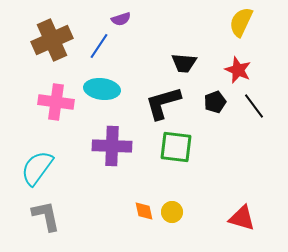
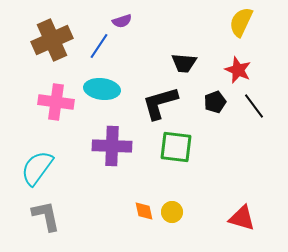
purple semicircle: moved 1 px right, 2 px down
black L-shape: moved 3 px left
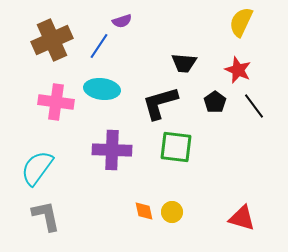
black pentagon: rotated 15 degrees counterclockwise
purple cross: moved 4 px down
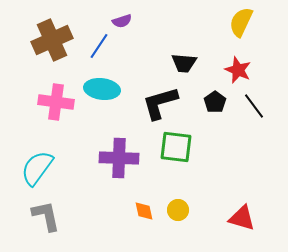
purple cross: moved 7 px right, 8 px down
yellow circle: moved 6 px right, 2 px up
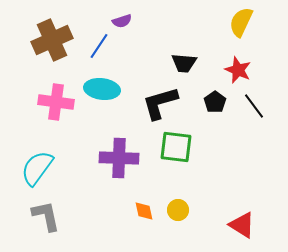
red triangle: moved 7 px down; rotated 16 degrees clockwise
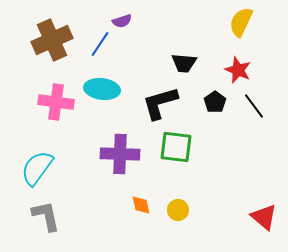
blue line: moved 1 px right, 2 px up
purple cross: moved 1 px right, 4 px up
orange diamond: moved 3 px left, 6 px up
red triangle: moved 22 px right, 8 px up; rotated 8 degrees clockwise
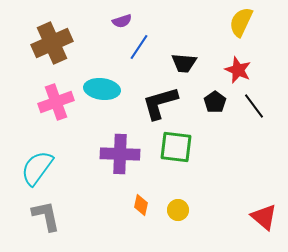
brown cross: moved 3 px down
blue line: moved 39 px right, 3 px down
pink cross: rotated 28 degrees counterclockwise
orange diamond: rotated 25 degrees clockwise
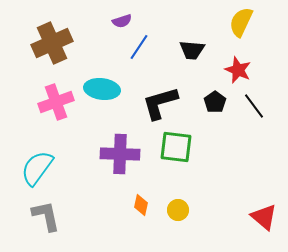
black trapezoid: moved 8 px right, 13 px up
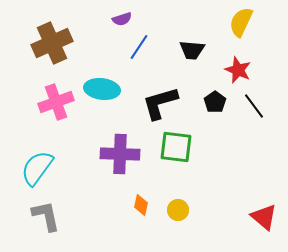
purple semicircle: moved 2 px up
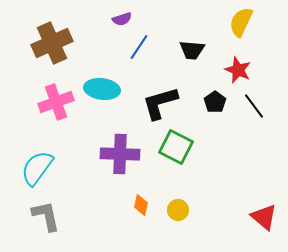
green square: rotated 20 degrees clockwise
